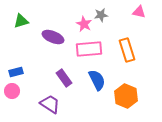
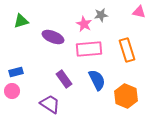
purple rectangle: moved 1 px down
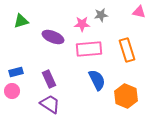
pink star: moved 2 px left; rotated 28 degrees counterclockwise
purple rectangle: moved 15 px left; rotated 12 degrees clockwise
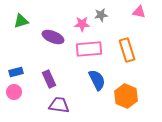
pink circle: moved 2 px right, 1 px down
purple trapezoid: moved 9 px right, 1 px down; rotated 25 degrees counterclockwise
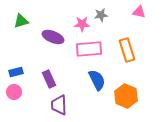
purple trapezoid: rotated 100 degrees counterclockwise
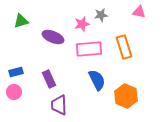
pink star: rotated 14 degrees counterclockwise
orange rectangle: moved 3 px left, 3 px up
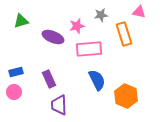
pink star: moved 5 px left, 2 px down
orange rectangle: moved 13 px up
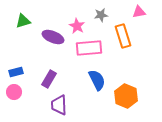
pink triangle: rotated 24 degrees counterclockwise
green triangle: moved 2 px right
pink star: rotated 28 degrees counterclockwise
orange rectangle: moved 1 px left, 2 px down
pink rectangle: moved 1 px up
purple rectangle: rotated 54 degrees clockwise
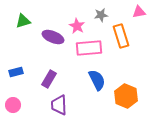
orange rectangle: moved 2 px left
pink circle: moved 1 px left, 13 px down
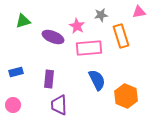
purple rectangle: rotated 24 degrees counterclockwise
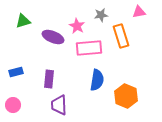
blue semicircle: rotated 35 degrees clockwise
